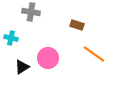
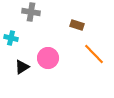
orange line: rotated 10 degrees clockwise
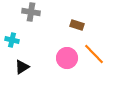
cyan cross: moved 1 px right, 2 px down
pink circle: moved 19 px right
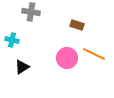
orange line: rotated 20 degrees counterclockwise
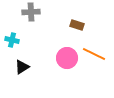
gray cross: rotated 12 degrees counterclockwise
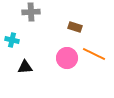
brown rectangle: moved 2 px left, 2 px down
black triangle: moved 3 px right; rotated 28 degrees clockwise
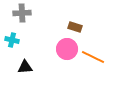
gray cross: moved 9 px left, 1 px down
orange line: moved 1 px left, 3 px down
pink circle: moved 9 px up
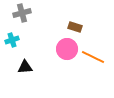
gray cross: rotated 12 degrees counterclockwise
cyan cross: rotated 32 degrees counterclockwise
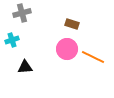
brown rectangle: moved 3 px left, 3 px up
